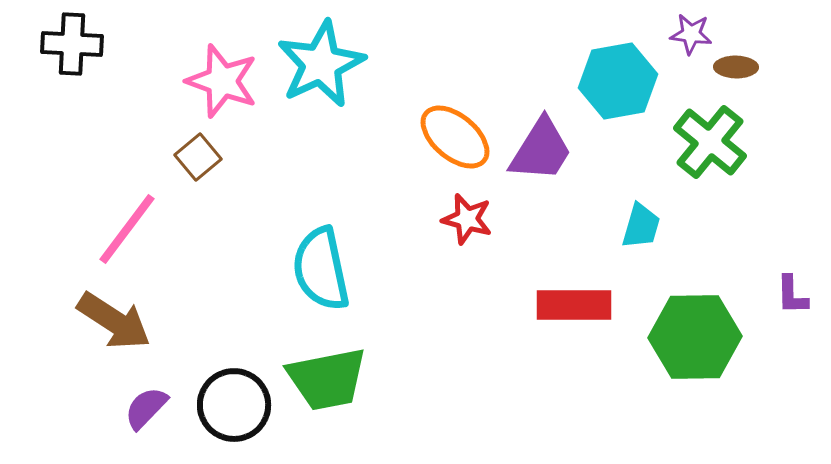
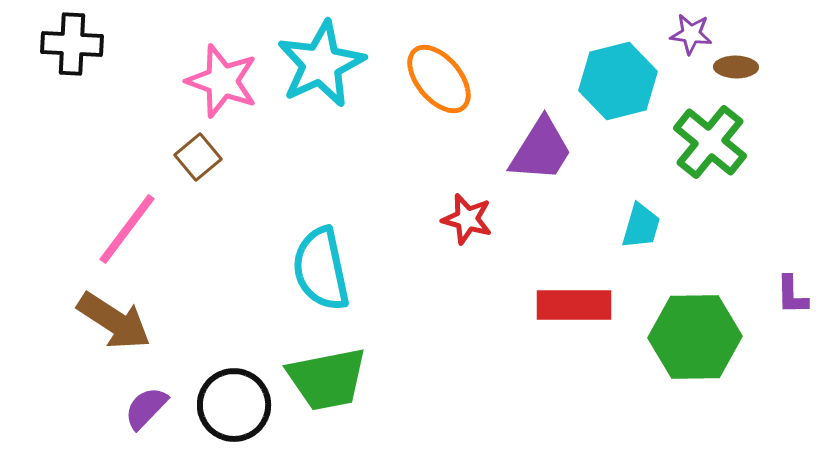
cyan hexagon: rotated 4 degrees counterclockwise
orange ellipse: moved 16 px left, 58 px up; rotated 10 degrees clockwise
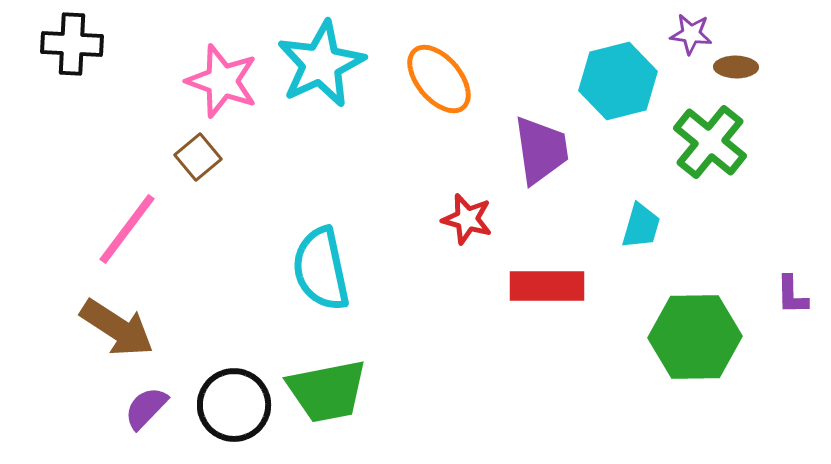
purple trapezoid: rotated 40 degrees counterclockwise
red rectangle: moved 27 px left, 19 px up
brown arrow: moved 3 px right, 7 px down
green trapezoid: moved 12 px down
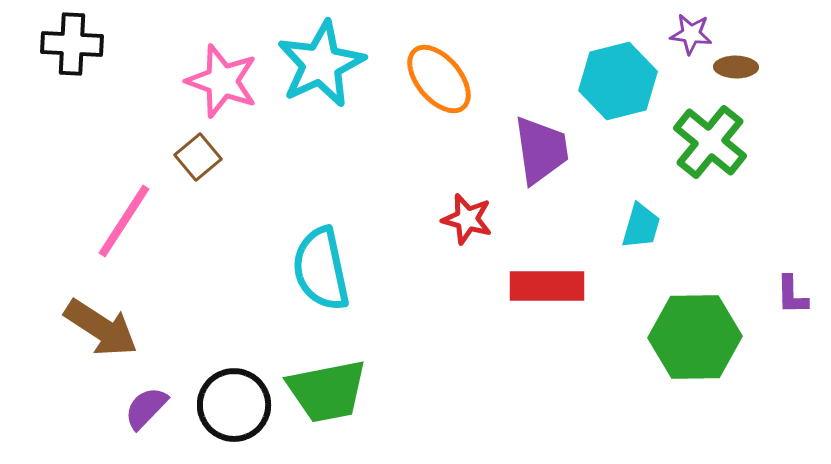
pink line: moved 3 px left, 8 px up; rotated 4 degrees counterclockwise
brown arrow: moved 16 px left
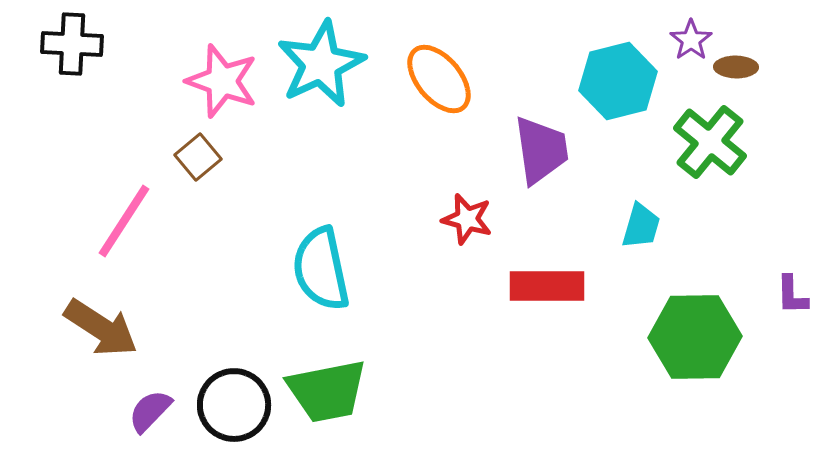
purple star: moved 6 px down; rotated 30 degrees clockwise
purple semicircle: moved 4 px right, 3 px down
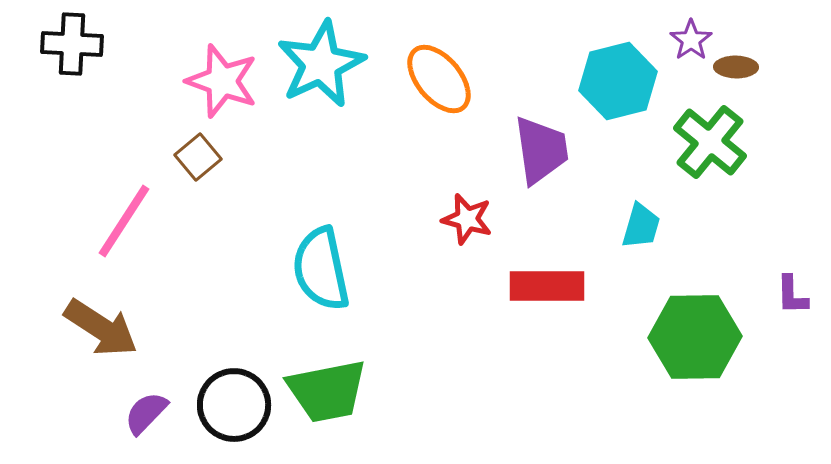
purple semicircle: moved 4 px left, 2 px down
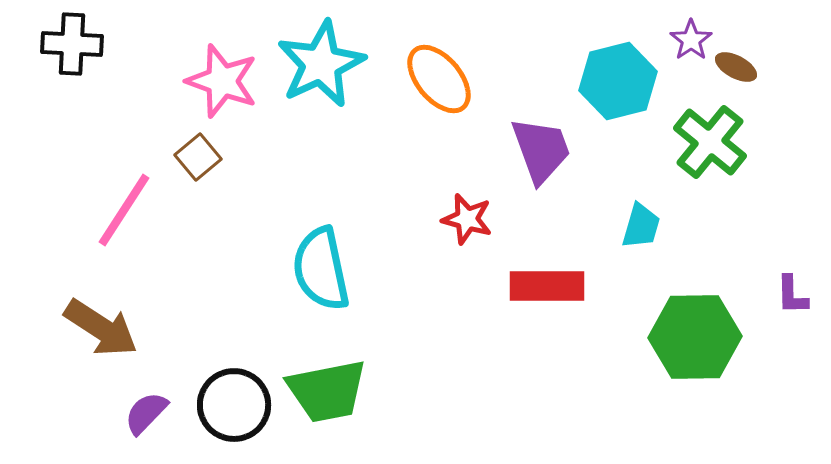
brown ellipse: rotated 27 degrees clockwise
purple trapezoid: rotated 12 degrees counterclockwise
pink line: moved 11 px up
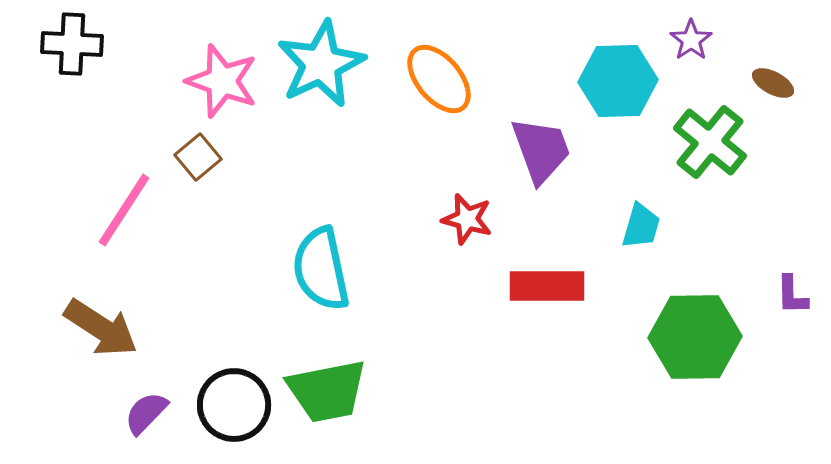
brown ellipse: moved 37 px right, 16 px down
cyan hexagon: rotated 12 degrees clockwise
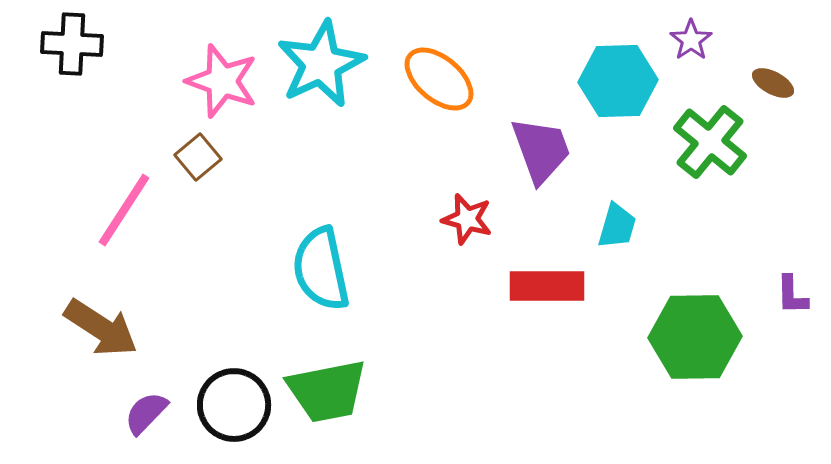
orange ellipse: rotated 10 degrees counterclockwise
cyan trapezoid: moved 24 px left
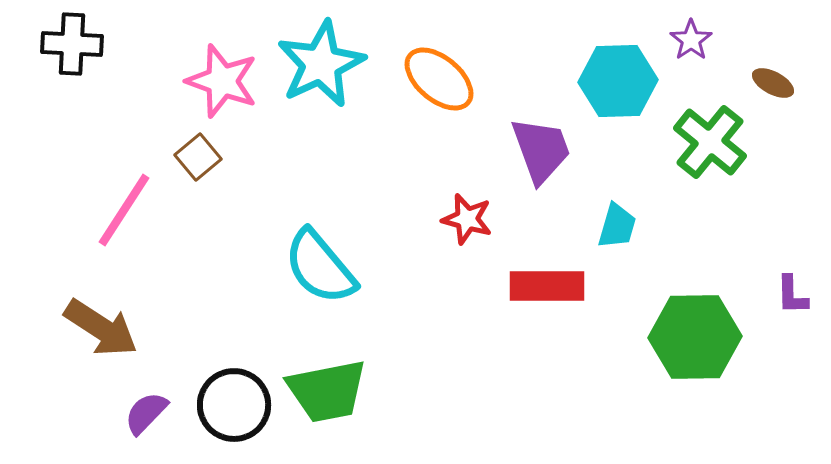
cyan semicircle: moved 1 px left, 2 px up; rotated 28 degrees counterclockwise
